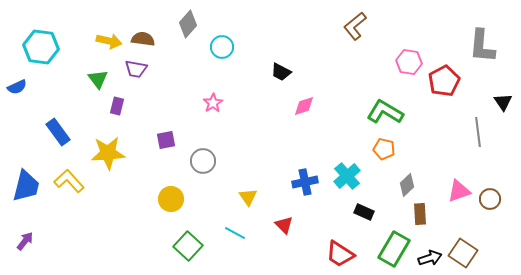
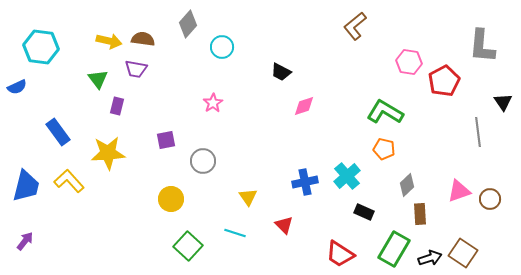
cyan line at (235, 233): rotated 10 degrees counterclockwise
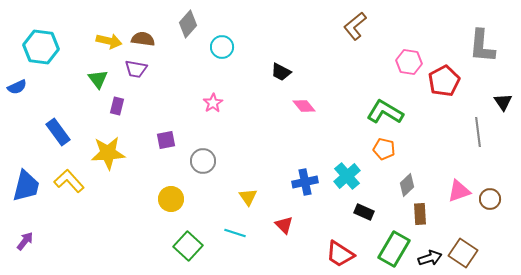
pink diamond at (304, 106): rotated 70 degrees clockwise
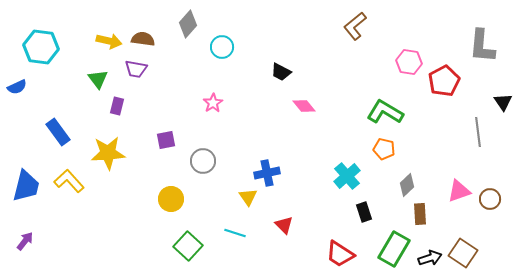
blue cross at (305, 182): moved 38 px left, 9 px up
black rectangle at (364, 212): rotated 48 degrees clockwise
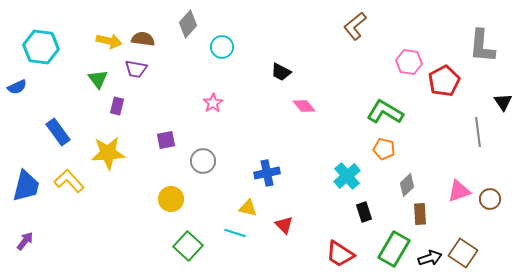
yellow triangle at (248, 197): moved 11 px down; rotated 42 degrees counterclockwise
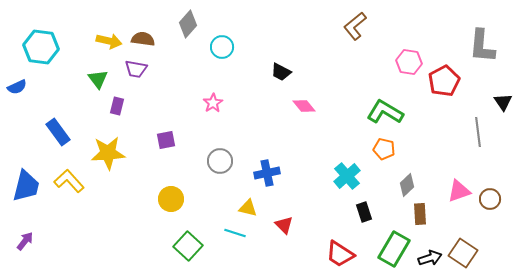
gray circle at (203, 161): moved 17 px right
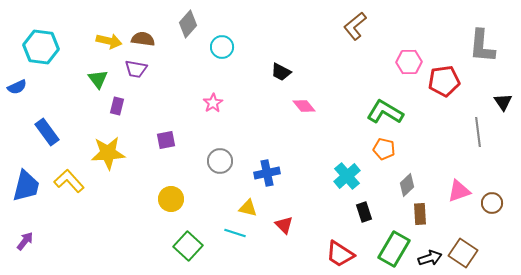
pink hexagon at (409, 62): rotated 10 degrees counterclockwise
red pentagon at (444, 81): rotated 20 degrees clockwise
blue rectangle at (58, 132): moved 11 px left
brown circle at (490, 199): moved 2 px right, 4 px down
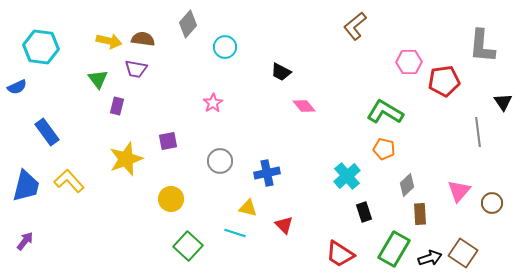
cyan circle at (222, 47): moved 3 px right
purple square at (166, 140): moved 2 px right, 1 px down
yellow star at (108, 153): moved 18 px right, 6 px down; rotated 16 degrees counterclockwise
pink triangle at (459, 191): rotated 30 degrees counterclockwise
